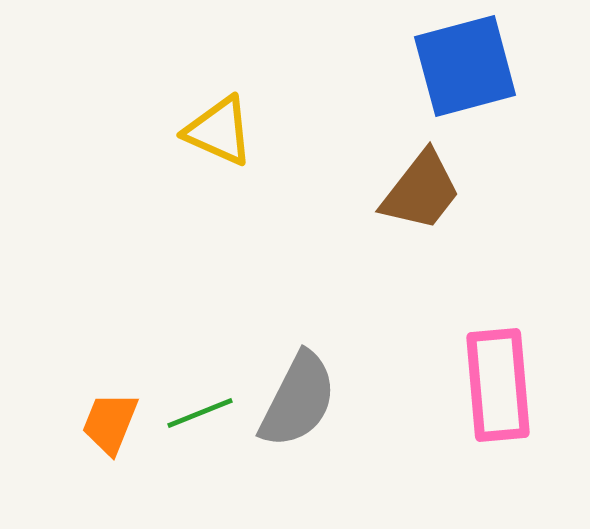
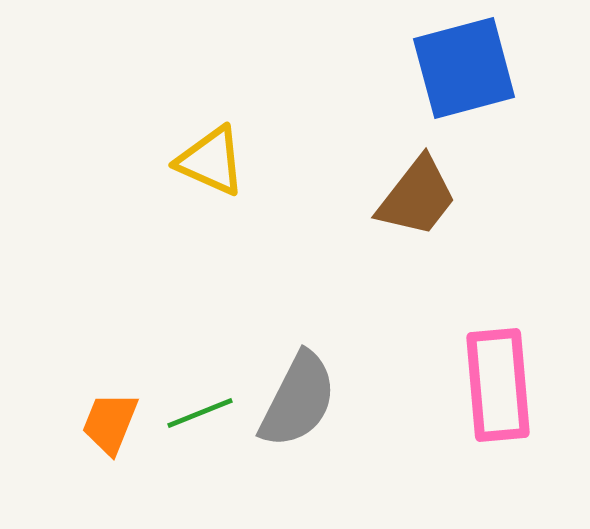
blue square: moved 1 px left, 2 px down
yellow triangle: moved 8 px left, 30 px down
brown trapezoid: moved 4 px left, 6 px down
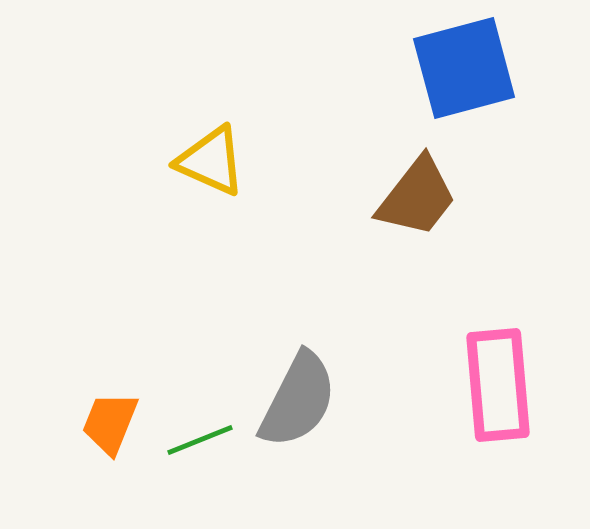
green line: moved 27 px down
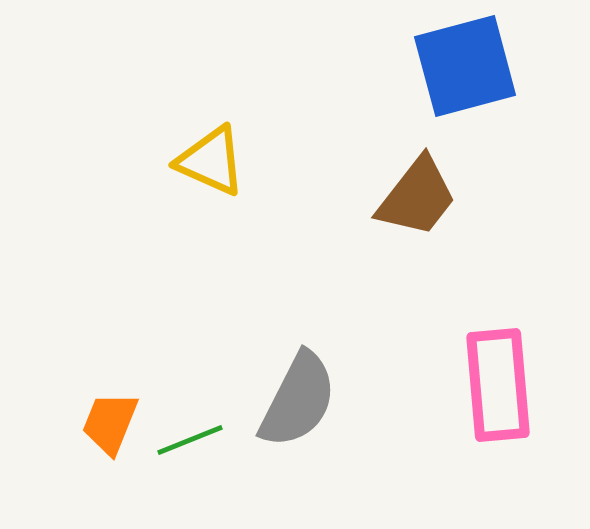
blue square: moved 1 px right, 2 px up
green line: moved 10 px left
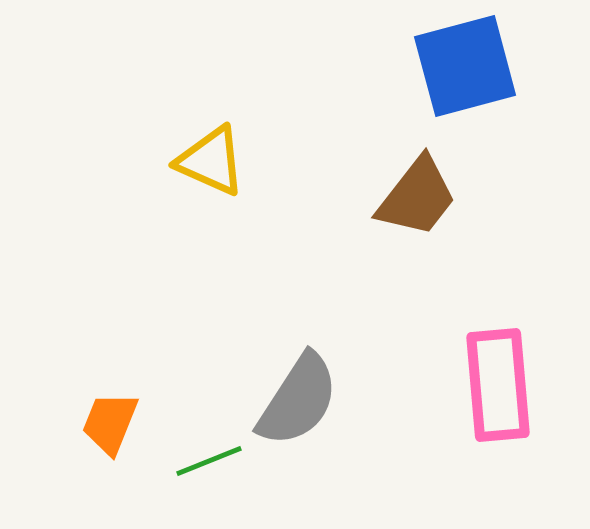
gray semicircle: rotated 6 degrees clockwise
green line: moved 19 px right, 21 px down
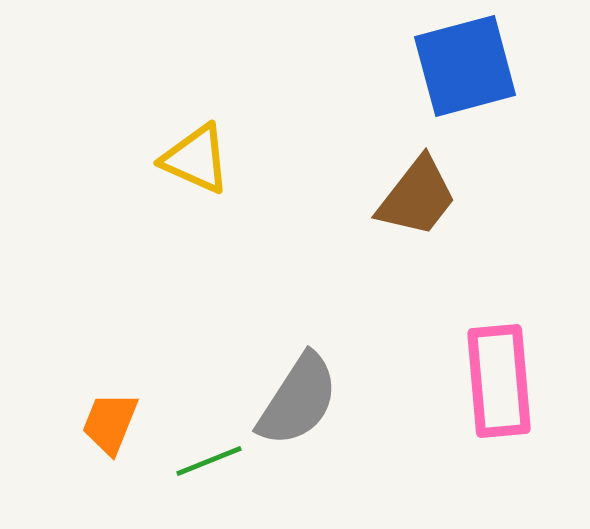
yellow triangle: moved 15 px left, 2 px up
pink rectangle: moved 1 px right, 4 px up
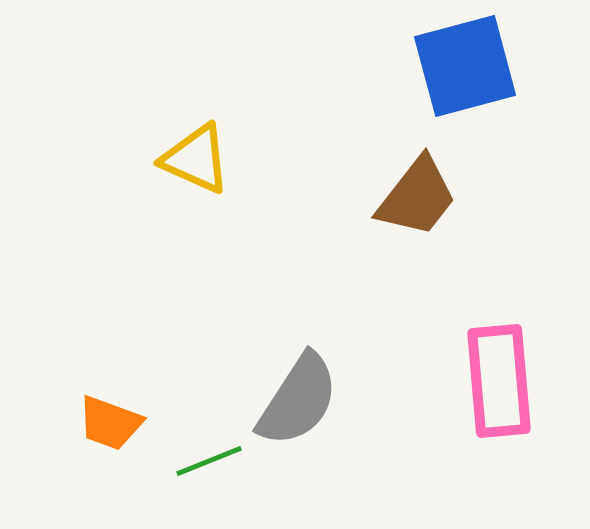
orange trapezoid: rotated 92 degrees counterclockwise
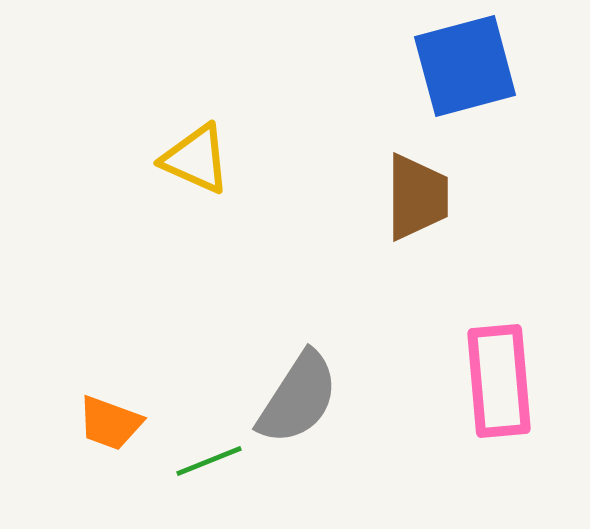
brown trapezoid: rotated 38 degrees counterclockwise
gray semicircle: moved 2 px up
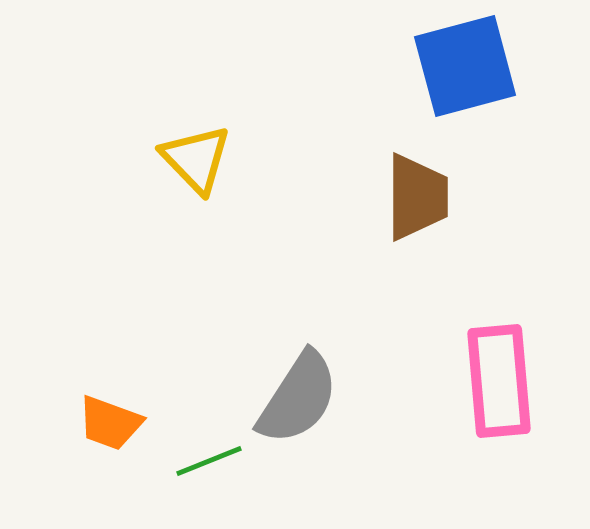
yellow triangle: rotated 22 degrees clockwise
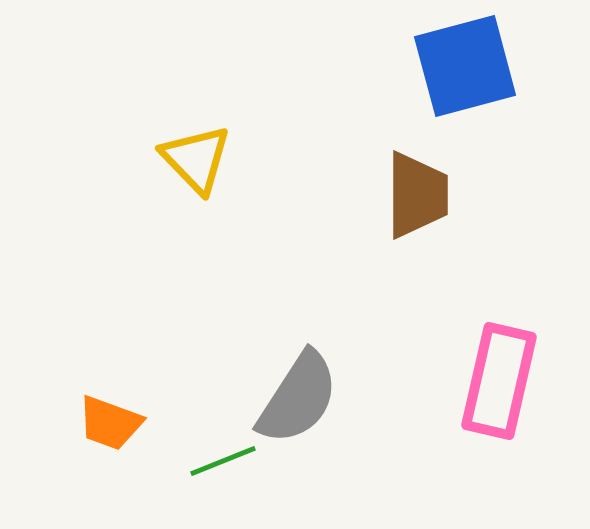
brown trapezoid: moved 2 px up
pink rectangle: rotated 18 degrees clockwise
green line: moved 14 px right
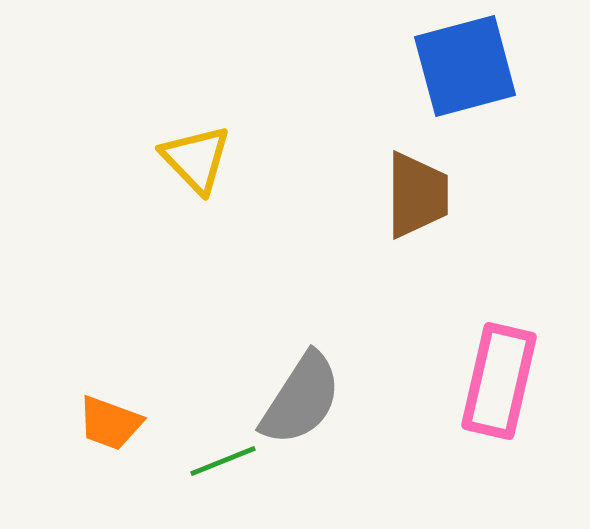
gray semicircle: moved 3 px right, 1 px down
